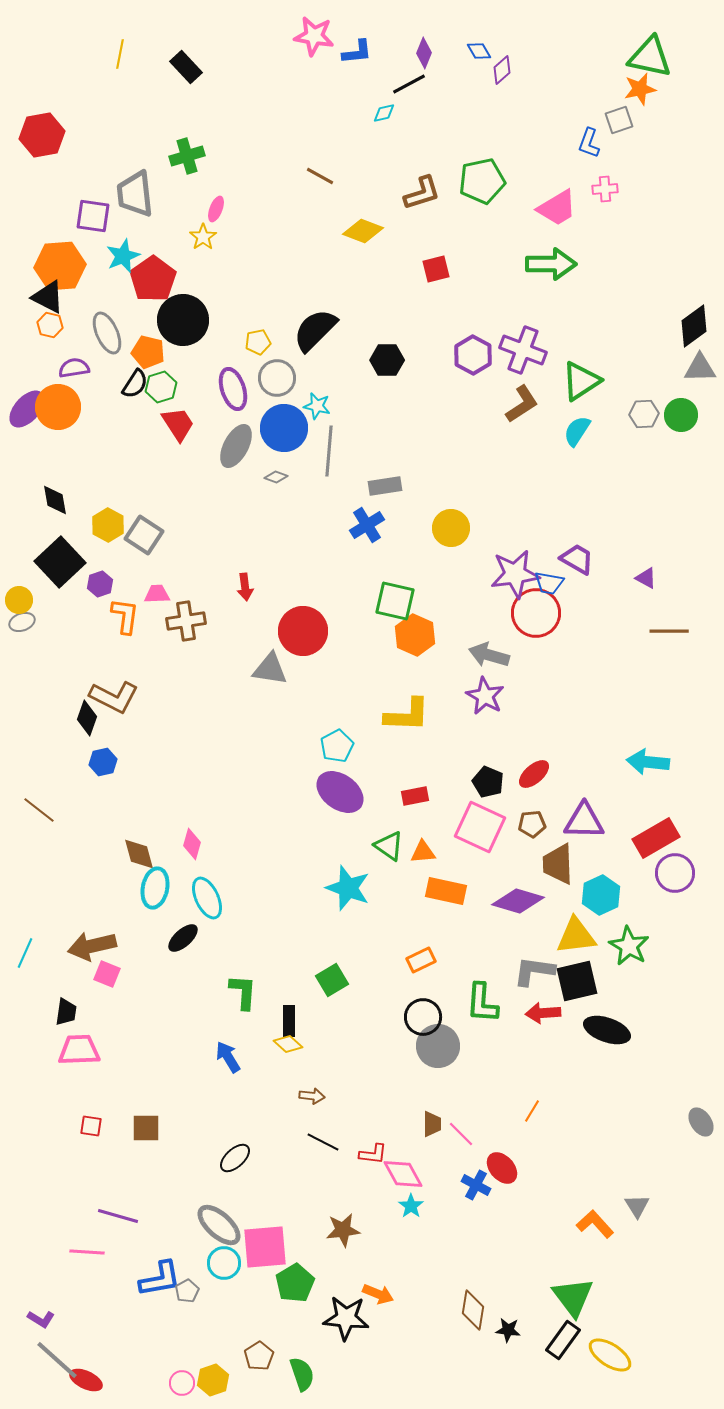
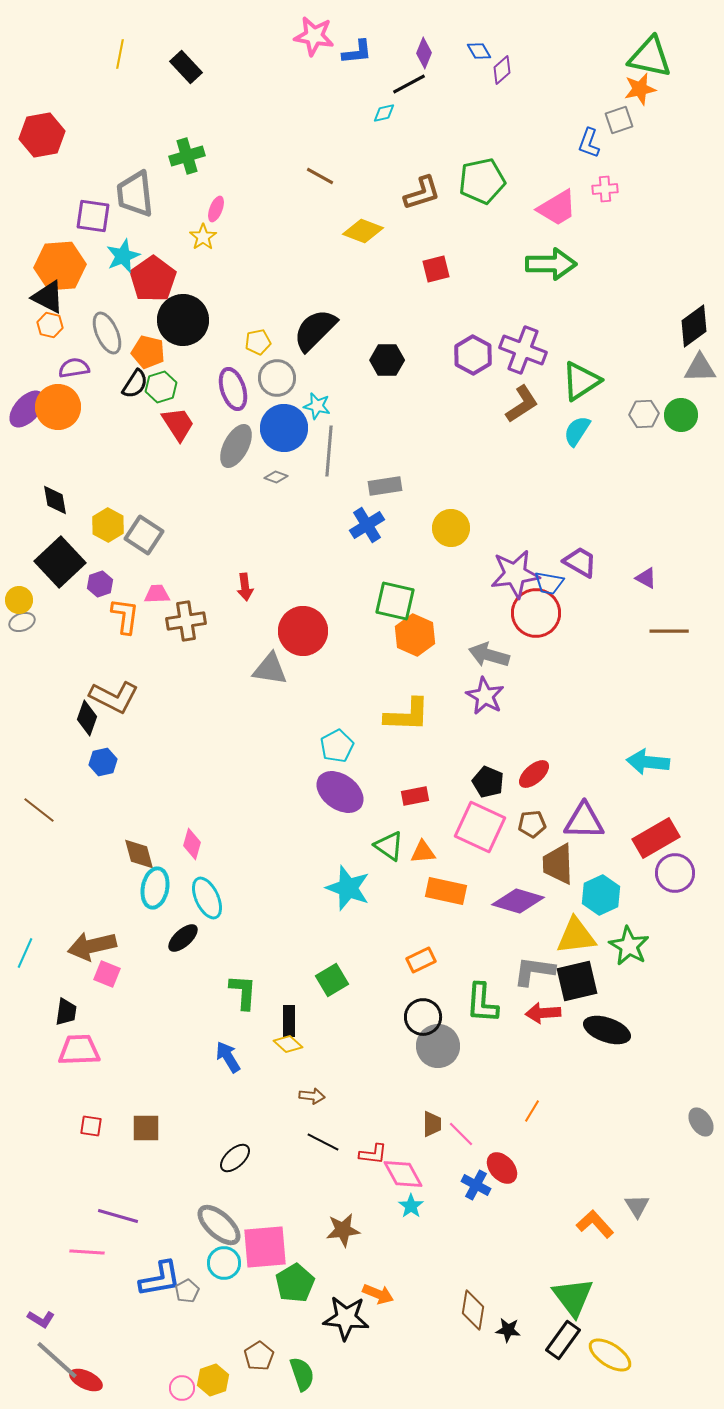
purple trapezoid at (577, 559): moved 3 px right, 3 px down
pink circle at (182, 1383): moved 5 px down
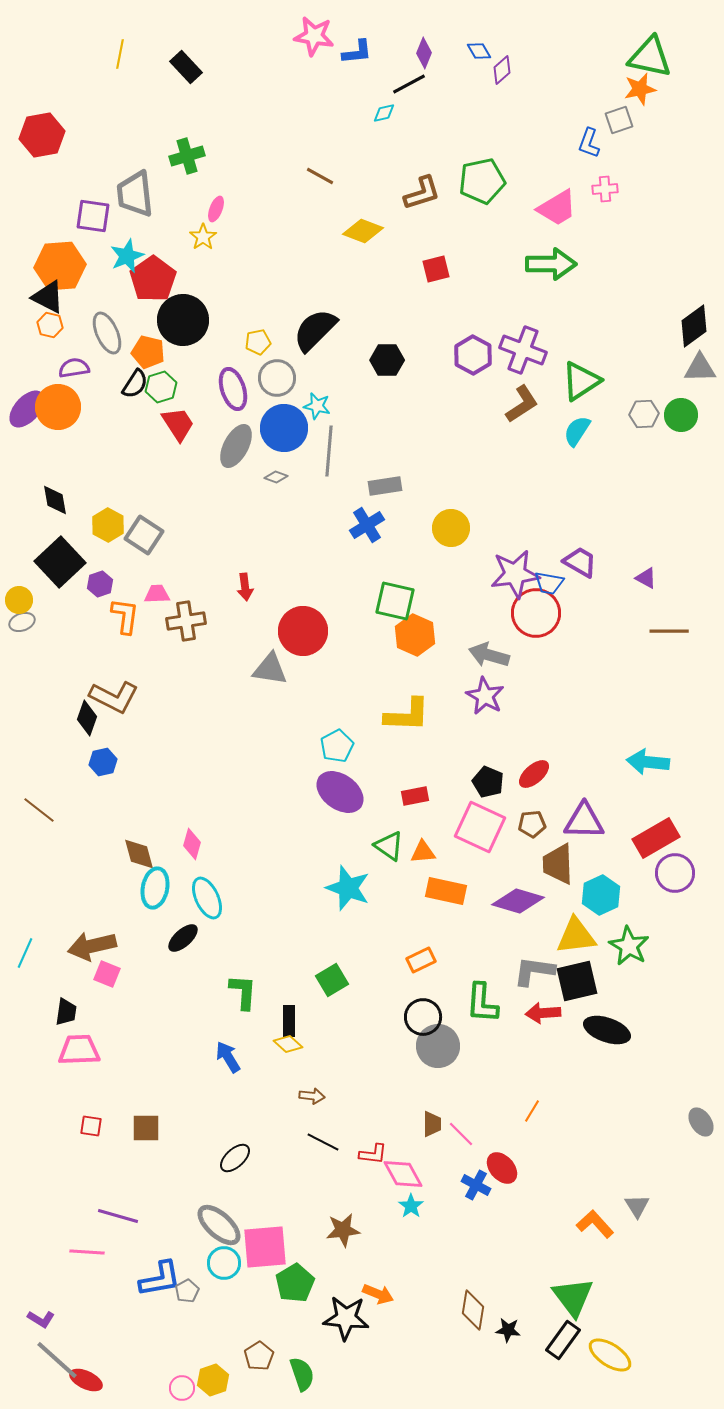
cyan star at (123, 256): moved 4 px right
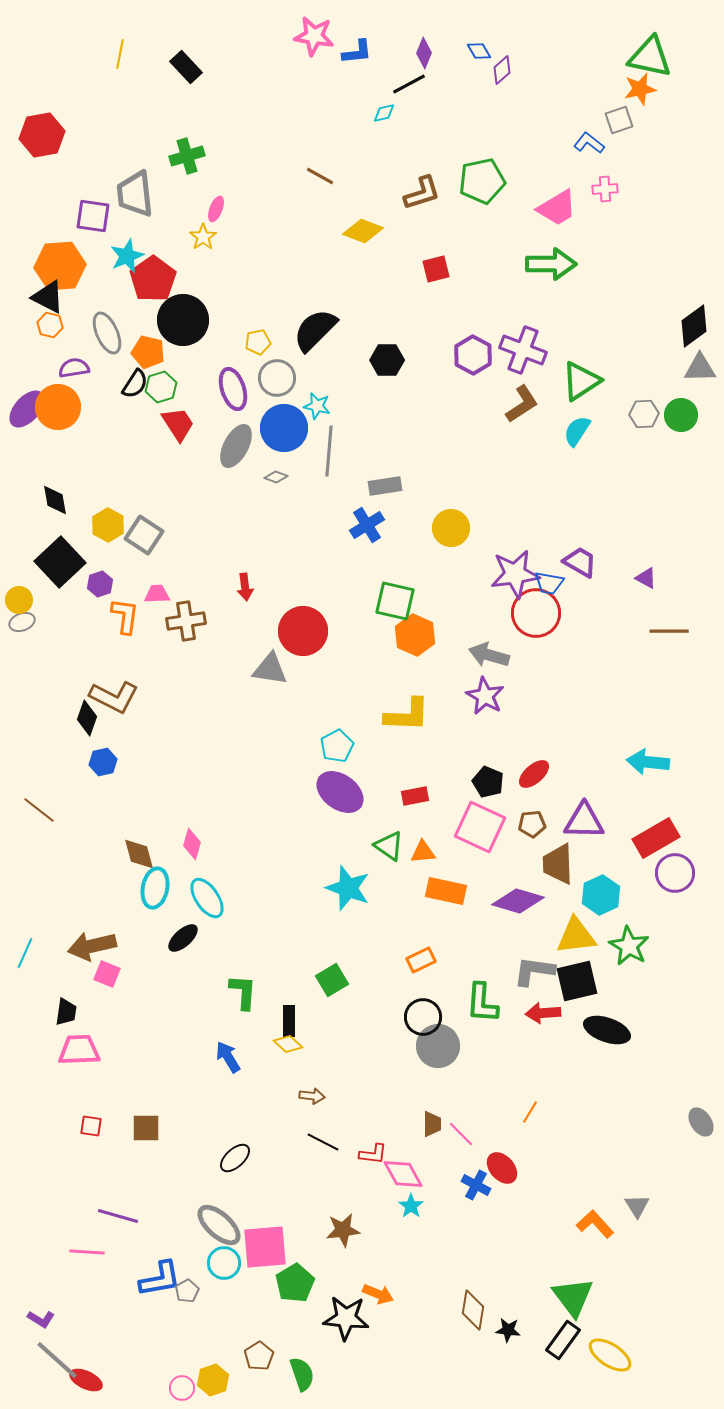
blue L-shape at (589, 143): rotated 108 degrees clockwise
cyan ellipse at (207, 898): rotated 9 degrees counterclockwise
orange line at (532, 1111): moved 2 px left, 1 px down
